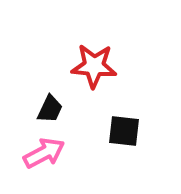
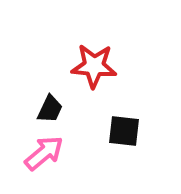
pink arrow: rotated 12 degrees counterclockwise
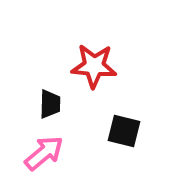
black trapezoid: moved 5 px up; rotated 24 degrees counterclockwise
black square: rotated 8 degrees clockwise
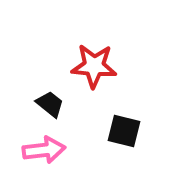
black trapezoid: rotated 52 degrees counterclockwise
pink arrow: moved 3 px up; rotated 33 degrees clockwise
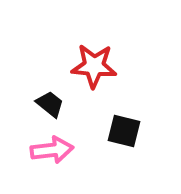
pink arrow: moved 8 px right
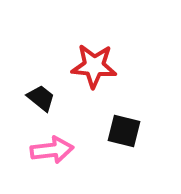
black trapezoid: moved 9 px left, 6 px up
